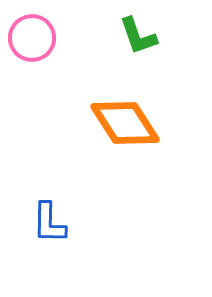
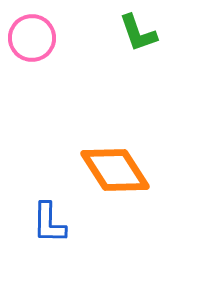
green L-shape: moved 3 px up
orange diamond: moved 10 px left, 47 px down
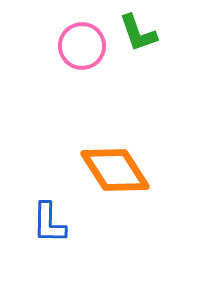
pink circle: moved 50 px right, 8 px down
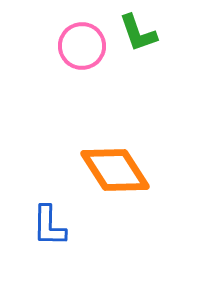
blue L-shape: moved 3 px down
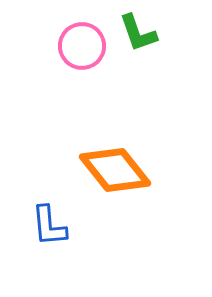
orange diamond: rotated 6 degrees counterclockwise
blue L-shape: rotated 6 degrees counterclockwise
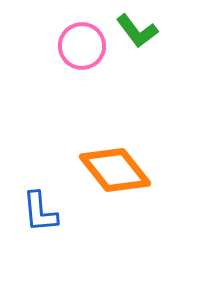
green L-shape: moved 1 px left, 2 px up; rotated 18 degrees counterclockwise
blue L-shape: moved 9 px left, 14 px up
